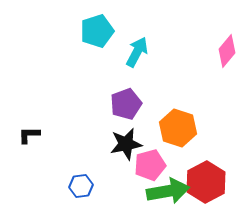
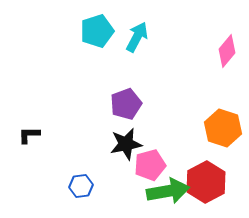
cyan arrow: moved 15 px up
orange hexagon: moved 45 px right
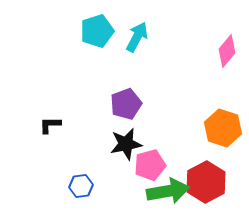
black L-shape: moved 21 px right, 10 px up
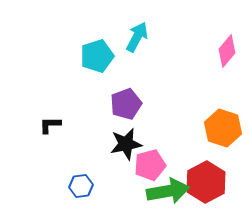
cyan pentagon: moved 25 px down
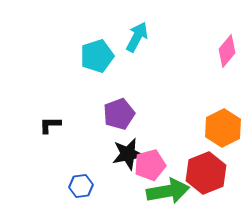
purple pentagon: moved 7 px left, 10 px down
orange hexagon: rotated 15 degrees clockwise
black star: moved 2 px right, 10 px down
red hexagon: moved 9 px up; rotated 6 degrees clockwise
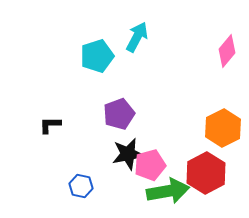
red hexagon: rotated 6 degrees counterclockwise
blue hexagon: rotated 20 degrees clockwise
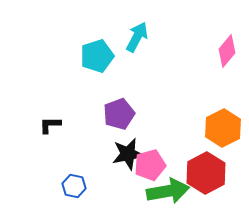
blue hexagon: moved 7 px left
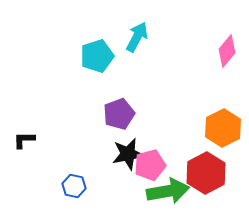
black L-shape: moved 26 px left, 15 px down
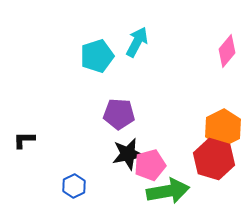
cyan arrow: moved 5 px down
purple pentagon: rotated 24 degrees clockwise
red hexagon: moved 8 px right, 14 px up; rotated 15 degrees counterclockwise
blue hexagon: rotated 20 degrees clockwise
